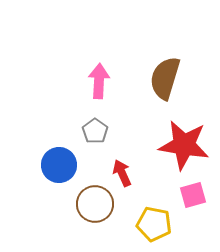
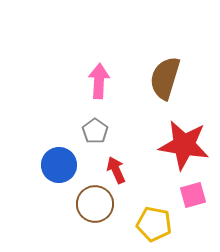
red arrow: moved 6 px left, 3 px up
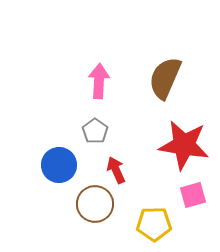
brown semicircle: rotated 6 degrees clockwise
yellow pentagon: rotated 12 degrees counterclockwise
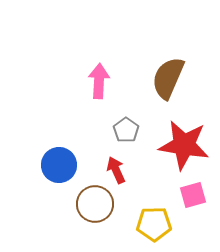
brown semicircle: moved 3 px right
gray pentagon: moved 31 px right, 1 px up
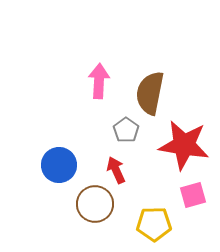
brown semicircle: moved 18 px left, 15 px down; rotated 12 degrees counterclockwise
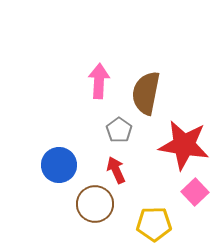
brown semicircle: moved 4 px left
gray pentagon: moved 7 px left
pink square: moved 2 px right, 3 px up; rotated 28 degrees counterclockwise
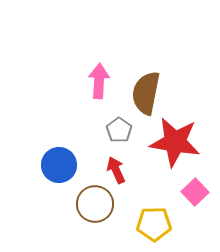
red star: moved 9 px left, 3 px up
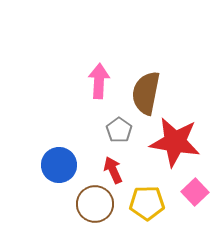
red arrow: moved 3 px left
yellow pentagon: moved 7 px left, 21 px up
